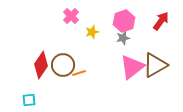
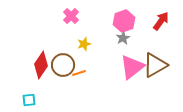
yellow star: moved 8 px left, 12 px down
gray star: rotated 16 degrees counterclockwise
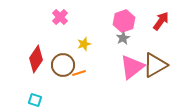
pink cross: moved 11 px left, 1 px down
red diamond: moved 5 px left, 6 px up
cyan square: moved 6 px right; rotated 24 degrees clockwise
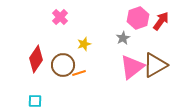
pink hexagon: moved 14 px right, 3 px up
cyan square: moved 1 px down; rotated 16 degrees counterclockwise
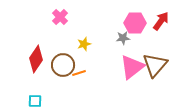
pink hexagon: moved 3 px left, 5 px down; rotated 20 degrees clockwise
gray star: rotated 24 degrees clockwise
brown triangle: rotated 20 degrees counterclockwise
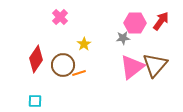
yellow star: rotated 16 degrees counterclockwise
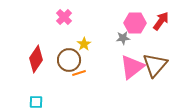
pink cross: moved 4 px right
brown circle: moved 6 px right, 5 px up
cyan square: moved 1 px right, 1 px down
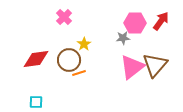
red diamond: rotated 48 degrees clockwise
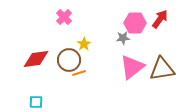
red arrow: moved 1 px left, 2 px up
brown triangle: moved 7 px right, 4 px down; rotated 40 degrees clockwise
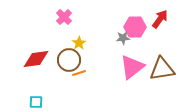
pink hexagon: moved 4 px down
yellow star: moved 5 px left, 1 px up
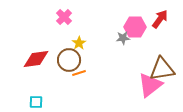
pink triangle: moved 18 px right, 18 px down
